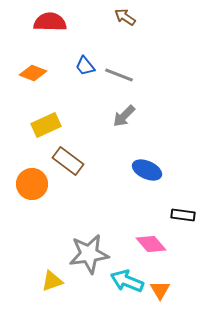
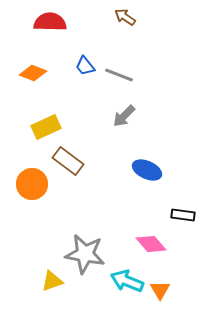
yellow rectangle: moved 2 px down
gray star: moved 4 px left; rotated 18 degrees clockwise
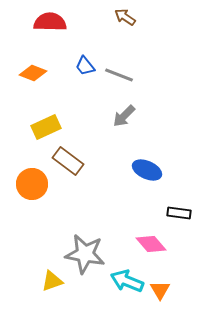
black rectangle: moved 4 px left, 2 px up
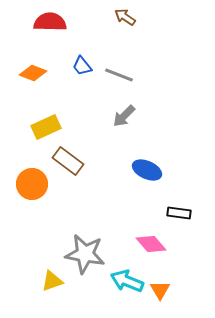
blue trapezoid: moved 3 px left
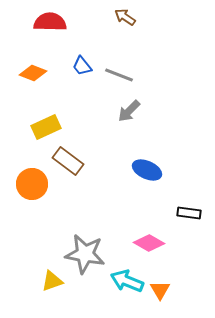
gray arrow: moved 5 px right, 5 px up
black rectangle: moved 10 px right
pink diamond: moved 2 px left, 1 px up; rotated 20 degrees counterclockwise
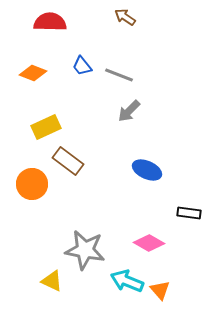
gray star: moved 4 px up
yellow triangle: rotated 45 degrees clockwise
orange triangle: rotated 10 degrees counterclockwise
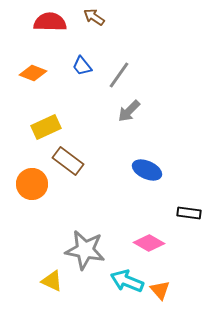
brown arrow: moved 31 px left
gray line: rotated 76 degrees counterclockwise
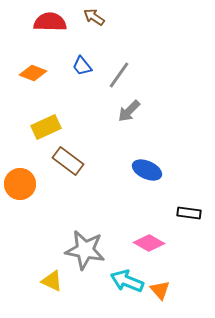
orange circle: moved 12 px left
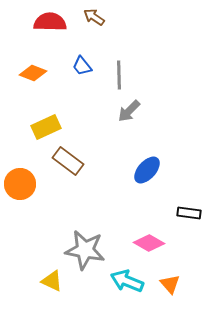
gray line: rotated 36 degrees counterclockwise
blue ellipse: rotated 72 degrees counterclockwise
orange triangle: moved 10 px right, 6 px up
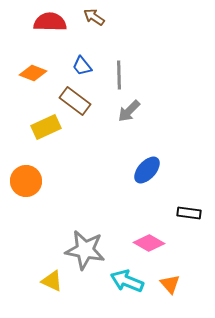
brown rectangle: moved 7 px right, 60 px up
orange circle: moved 6 px right, 3 px up
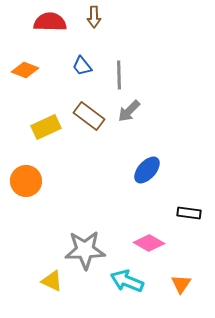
brown arrow: rotated 125 degrees counterclockwise
orange diamond: moved 8 px left, 3 px up
brown rectangle: moved 14 px right, 15 px down
gray star: rotated 12 degrees counterclockwise
orange triangle: moved 11 px right; rotated 15 degrees clockwise
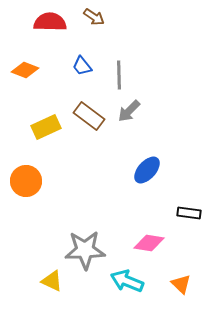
brown arrow: rotated 55 degrees counterclockwise
pink diamond: rotated 20 degrees counterclockwise
orange triangle: rotated 20 degrees counterclockwise
